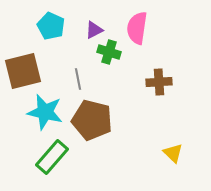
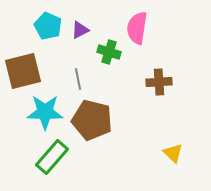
cyan pentagon: moved 3 px left
purple triangle: moved 14 px left
cyan star: rotated 12 degrees counterclockwise
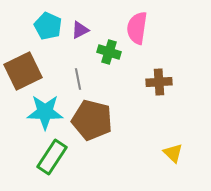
brown square: rotated 12 degrees counterclockwise
green rectangle: rotated 8 degrees counterclockwise
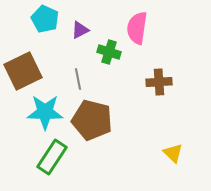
cyan pentagon: moved 3 px left, 7 px up
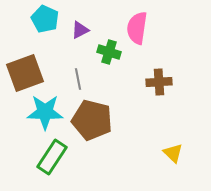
brown square: moved 2 px right, 2 px down; rotated 6 degrees clockwise
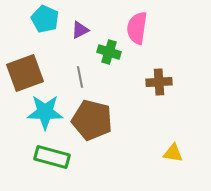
gray line: moved 2 px right, 2 px up
yellow triangle: rotated 35 degrees counterclockwise
green rectangle: rotated 72 degrees clockwise
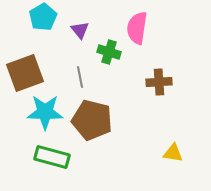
cyan pentagon: moved 2 px left, 2 px up; rotated 16 degrees clockwise
purple triangle: rotated 42 degrees counterclockwise
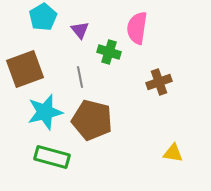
brown square: moved 4 px up
brown cross: rotated 15 degrees counterclockwise
cyan star: rotated 15 degrees counterclockwise
